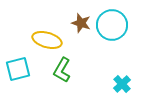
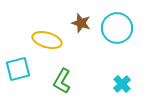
cyan circle: moved 5 px right, 3 px down
green L-shape: moved 11 px down
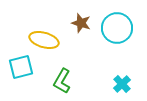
yellow ellipse: moved 3 px left
cyan square: moved 3 px right, 2 px up
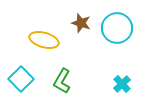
cyan square: moved 12 px down; rotated 30 degrees counterclockwise
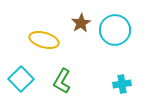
brown star: rotated 24 degrees clockwise
cyan circle: moved 2 px left, 2 px down
cyan cross: rotated 36 degrees clockwise
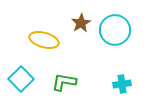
green L-shape: moved 2 px right, 1 px down; rotated 70 degrees clockwise
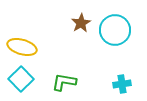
yellow ellipse: moved 22 px left, 7 px down
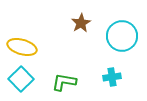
cyan circle: moved 7 px right, 6 px down
cyan cross: moved 10 px left, 7 px up
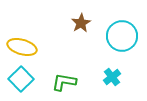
cyan cross: rotated 30 degrees counterclockwise
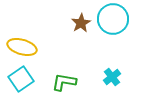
cyan circle: moved 9 px left, 17 px up
cyan square: rotated 10 degrees clockwise
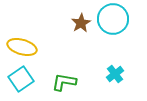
cyan cross: moved 3 px right, 3 px up
